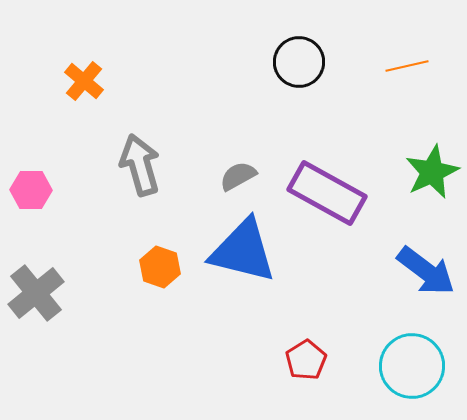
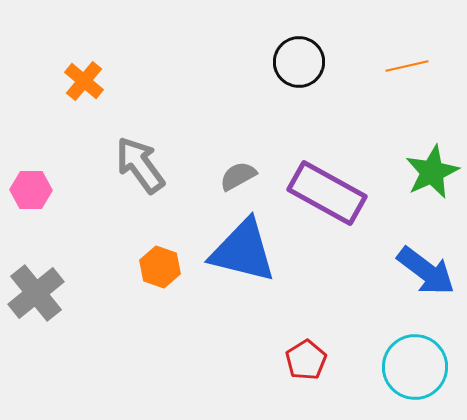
gray arrow: rotated 20 degrees counterclockwise
cyan circle: moved 3 px right, 1 px down
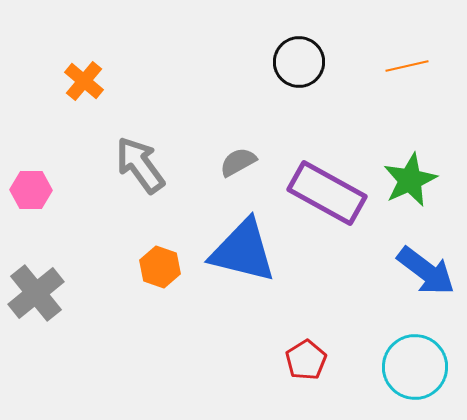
green star: moved 22 px left, 8 px down
gray semicircle: moved 14 px up
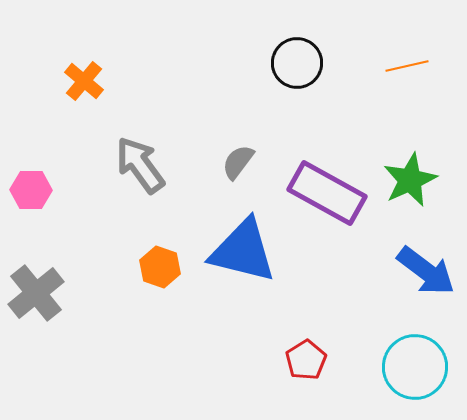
black circle: moved 2 px left, 1 px down
gray semicircle: rotated 24 degrees counterclockwise
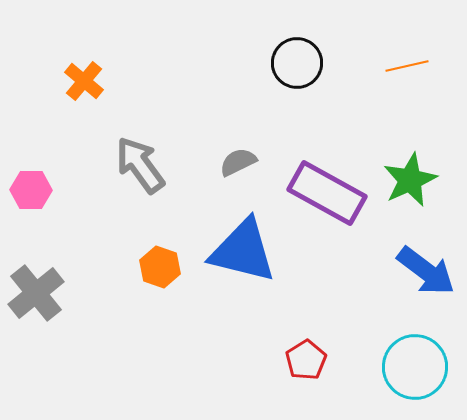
gray semicircle: rotated 27 degrees clockwise
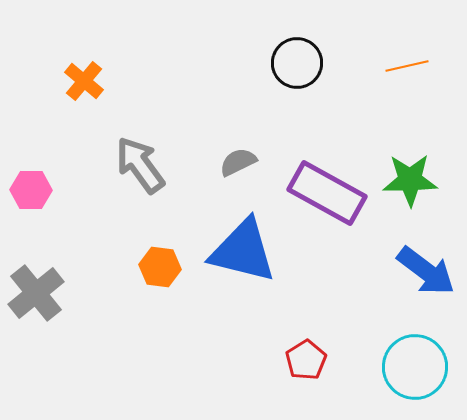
green star: rotated 24 degrees clockwise
orange hexagon: rotated 12 degrees counterclockwise
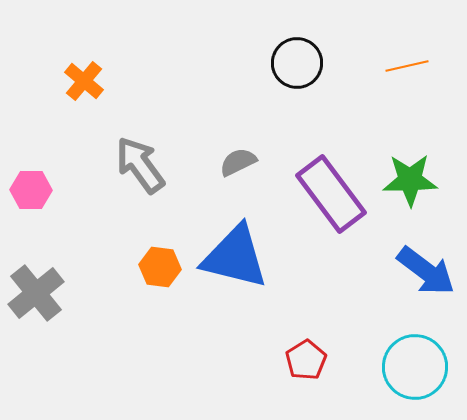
purple rectangle: moved 4 px right, 1 px down; rotated 24 degrees clockwise
blue triangle: moved 8 px left, 6 px down
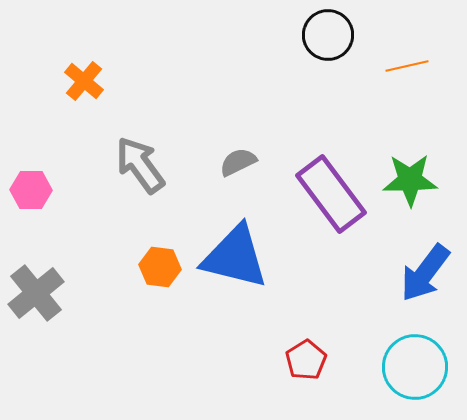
black circle: moved 31 px right, 28 px up
blue arrow: moved 1 px left, 2 px down; rotated 90 degrees clockwise
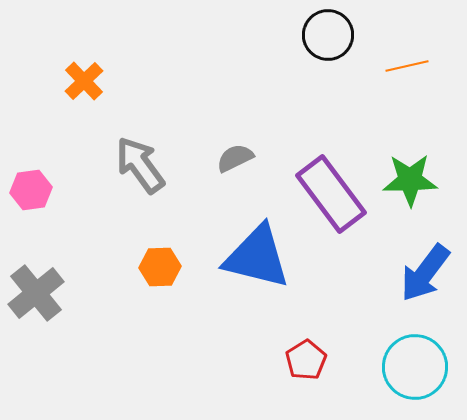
orange cross: rotated 6 degrees clockwise
gray semicircle: moved 3 px left, 4 px up
pink hexagon: rotated 9 degrees counterclockwise
blue triangle: moved 22 px right
orange hexagon: rotated 9 degrees counterclockwise
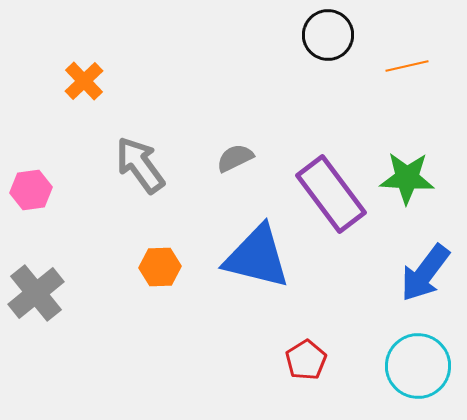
green star: moved 3 px left, 2 px up; rotated 4 degrees clockwise
cyan circle: moved 3 px right, 1 px up
